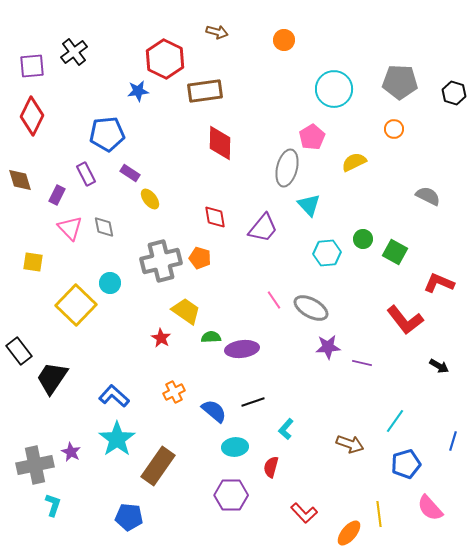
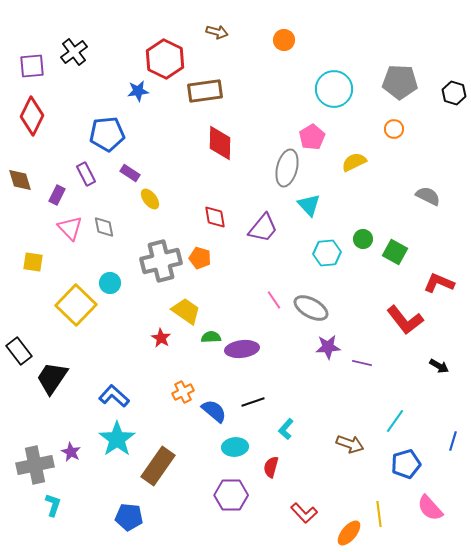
orange cross at (174, 392): moved 9 px right
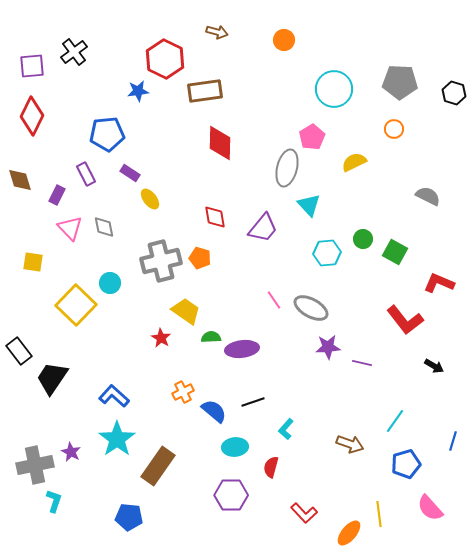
black arrow at (439, 366): moved 5 px left
cyan L-shape at (53, 505): moved 1 px right, 4 px up
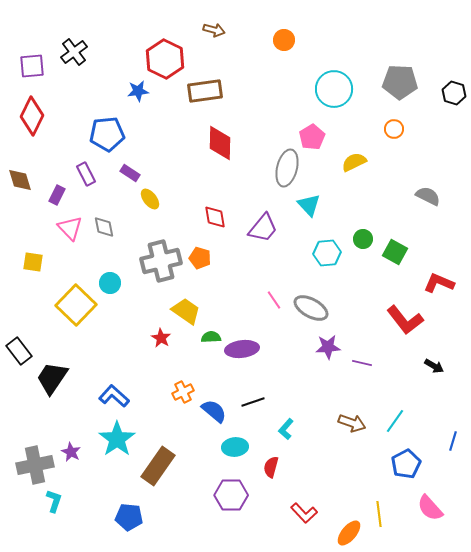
brown arrow at (217, 32): moved 3 px left, 2 px up
brown arrow at (350, 444): moved 2 px right, 21 px up
blue pentagon at (406, 464): rotated 12 degrees counterclockwise
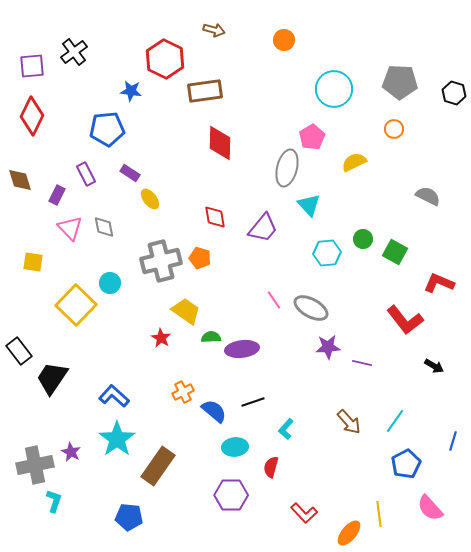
blue star at (138, 91): moved 7 px left; rotated 15 degrees clockwise
blue pentagon at (107, 134): moved 5 px up
brown arrow at (352, 423): moved 3 px left, 1 px up; rotated 28 degrees clockwise
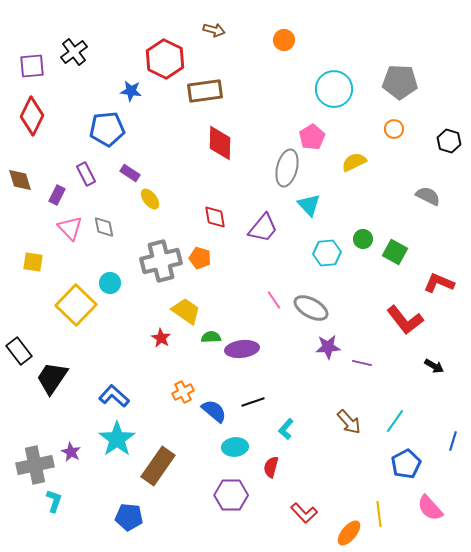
black hexagon at (454, 93): moved 5 px left, 48 px down
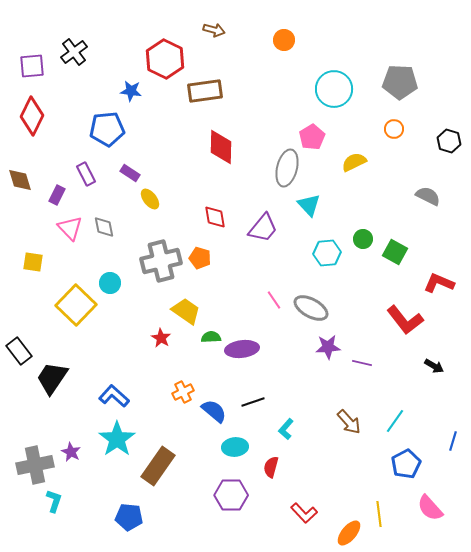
red diamond at (220, 143): moved 1 px right, 4 px down
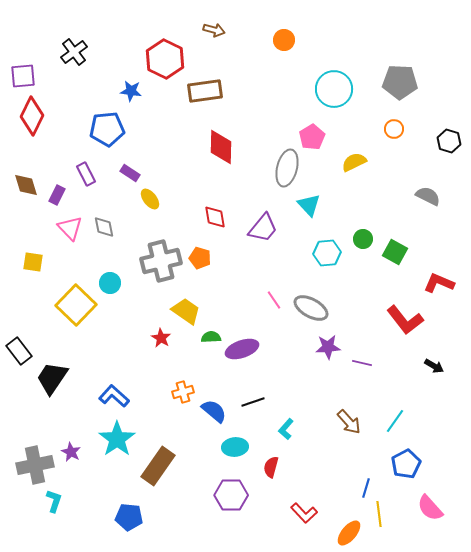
purple square at (32, 66): moved 9 px left, 10 px down
brown diamond at (20, 180): moved 6 px right, 5 px down
purple ellipse at (242, 349): rotated 12 degrees counterclockwise
orange cross at (183, 392): rotated 10 degrees clockwise
blue line at (453, 441): moved 87 px left, 47 px down
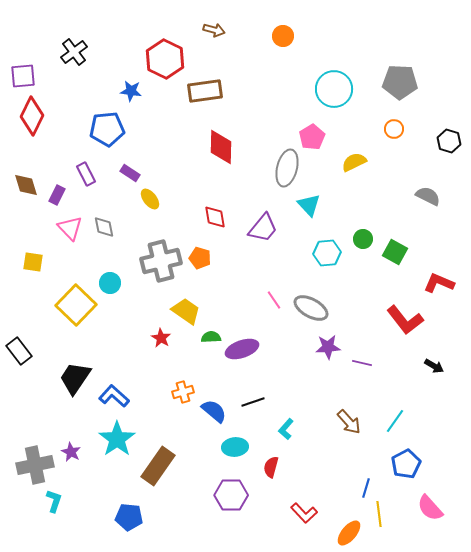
orange circle at (284, 40): moved 1 px left, 4 px up
black trapezoid at (52, 378): moved 23 px right
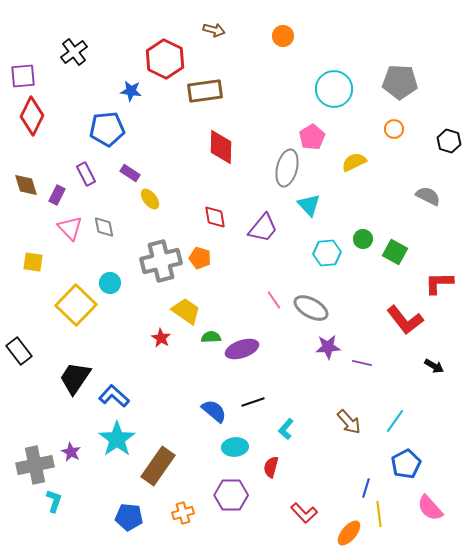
red L-shape at (439, 283): rotated 24 degrees counterclockwise
orange cross at (183, 392): moved 121 px down
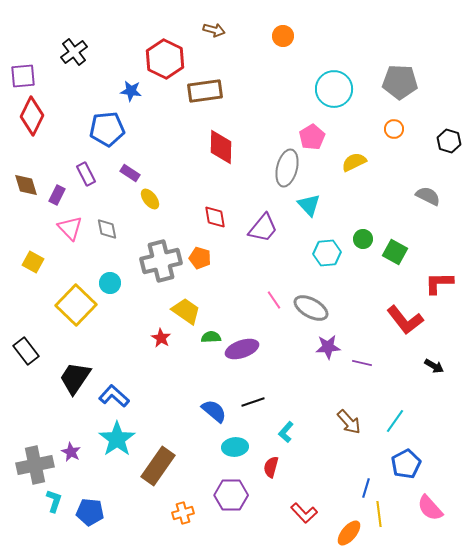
gray diamond at (104, 227): moved 3 px right, 2 px down
yellow square at (33, 262): rotated 20 degrees clockwise
black rectangle at (19, 351): moved 7 px right
cyan L-shape at (286, 429): moved 3 px down
blue pentagon at (129, 517): moved 39 px left, 5 px up
